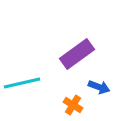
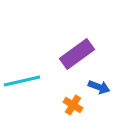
cyan line: moved 2 px up
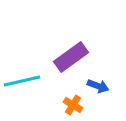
purple rectangle: moved 6 px left, 3 px down
blue arrow: moved 1 px left, 1 px up
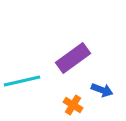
purple rectangle: moved 2 px right, 1 px down
blue arrow: moved 4 px right, 4 px down
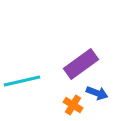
purple rectangle: moved 8 px right, 6 px down
blue arrow: moved 5 px left, 3 px down
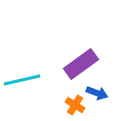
cyan line: moved 1 px up
orange cross: moved 2 px right
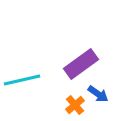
blue arrow: moved 1 px right, 1 px down; rotated 15 degrees clockwise
orange cross: rotated 18 degrees clockwise
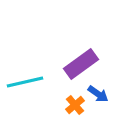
cyan line: moved 3 px right, 2 px down
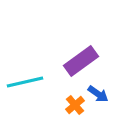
purple rectangle: moved 3 px up
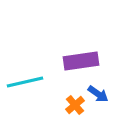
purple rectangle: rotated 28 degrees clockwise
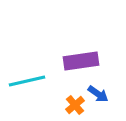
cyan line: moved 2 px right, 1 px up
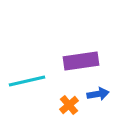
blue arrow: rotated 45 degrees counterclockwise
orange cross: moved 6 px left
